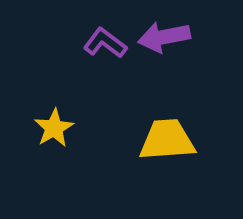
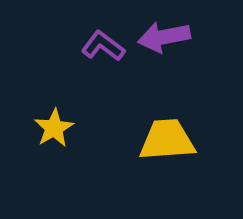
purple L-shape: moved 2 px left, 3 px down
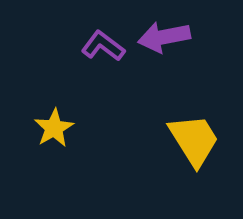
yellow trapezoid: moved 27 px right; rotated 62 degrees clockwise
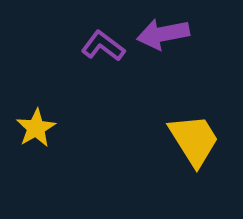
purple arrow: moved 1 px left, 3 px up
yellow star: moved 18 px left
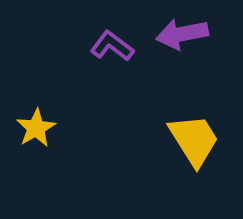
purple arrow: moved 19 px right
purple L-shape: moved 9 px right
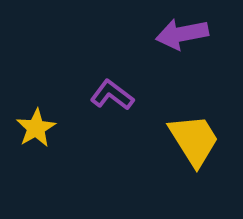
purple L-shape: moved 49 px down
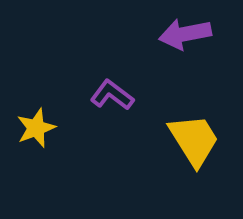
purple arrow: moved 3 px right
yellow star: rotated 9 degrees clockwise
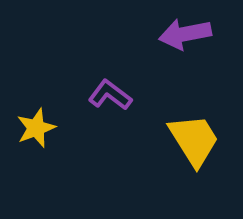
purple L-shape: moved 2 px left
